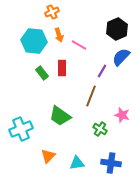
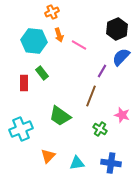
red rectangle: moved 38 px left, 15 px down
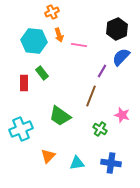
pink line: rotated 21 degrees counterclockwise
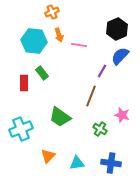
blue semicircle: moved 1 px left, 1 px up
green trapezoid: moved 1 px down
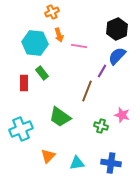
cyan hexagon: moved 1 px right, 2 px down
pink line: moved 1 px down
blue semicircle: moved 3 px left
brown line: moved 4 px left, 5 px up
green cross: moved 1 px right, 3 px up; rotated 16 degrees counterclockwise
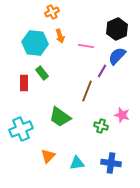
orange arrow: moved 1 px right, 1 px down
pink line: moved 7 px right
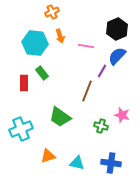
orange triangle: rotated 28 degrees clockwise
cyan triangle: rotated 21 degrees clockwise
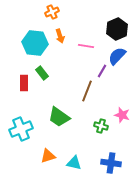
green trapezoid: moved 1 px left
cyan triangle: moved 3 px left
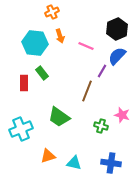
pink line: rotated 14 degrees clockwise
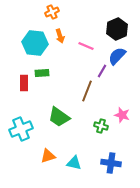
green rectangle: rotated 56 degrees counterclockwise
